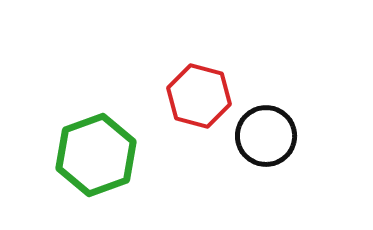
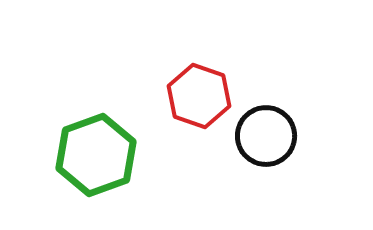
red hexagon: rotated 4 degrees clockwise
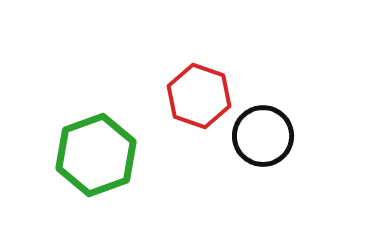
black circle: moved 3 px left
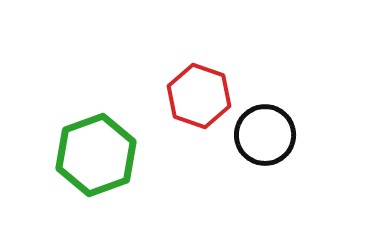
black circle: moved 2 px right, 1 px up
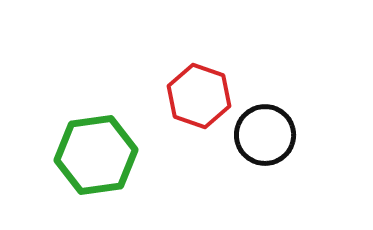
green hexagon: rotated 12 degrees clockwise
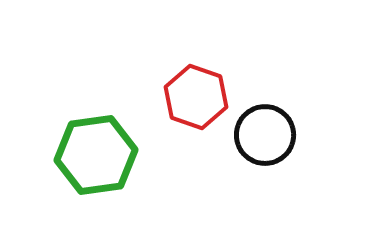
red hexagon: moved 3 px left, 1 px down
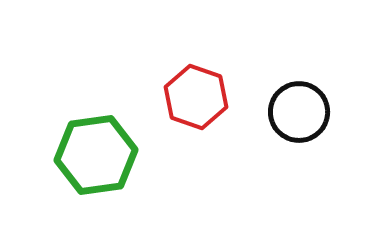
black circle: moved 34 px right, 23 px up
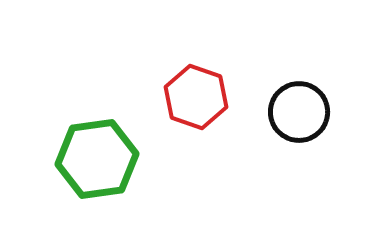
green hexagon: moved 1 px right, 4 px down
